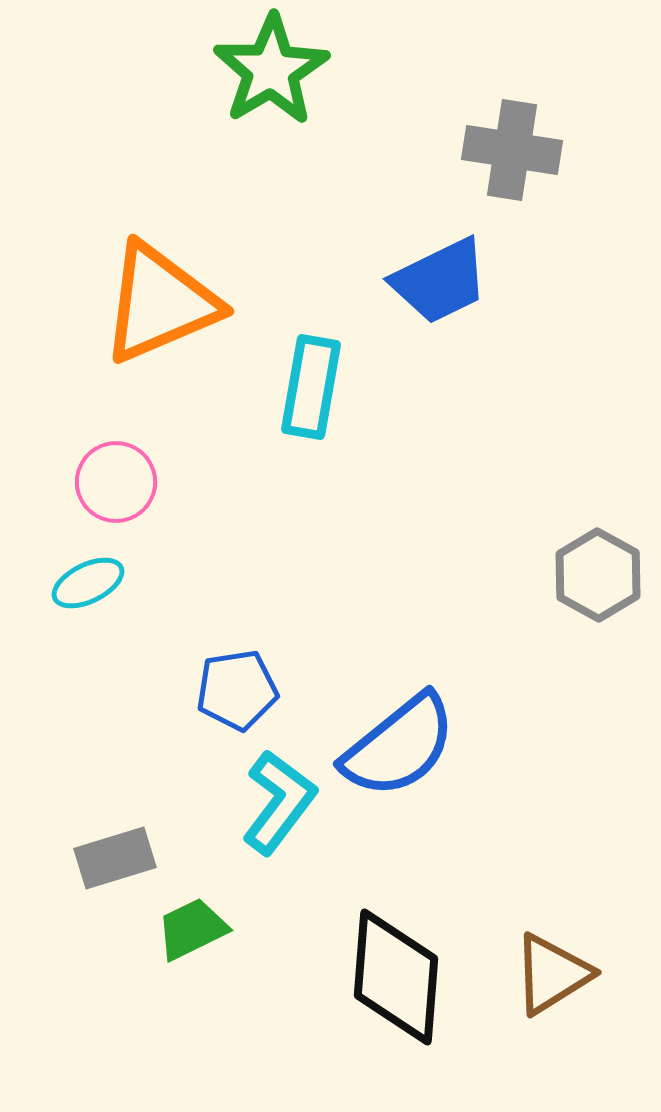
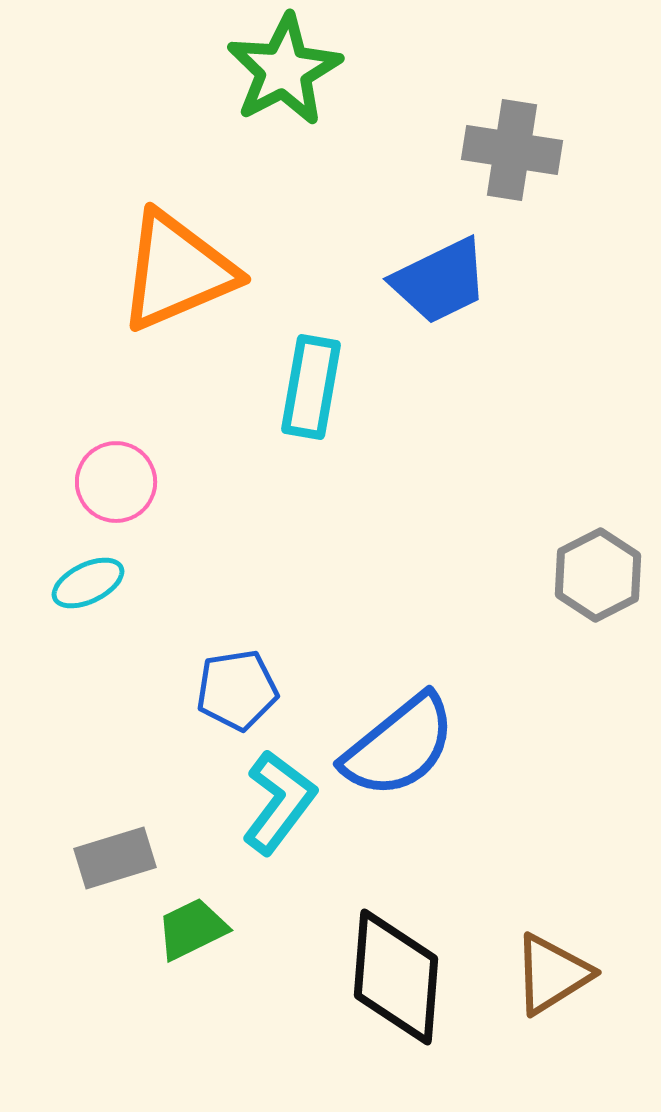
green star: moved 13 px right; rotated 3 degrees clockwise
orange triangle: moved 17 px right, 32 px up
gray hexagon: rotated 4 degrees clockwise
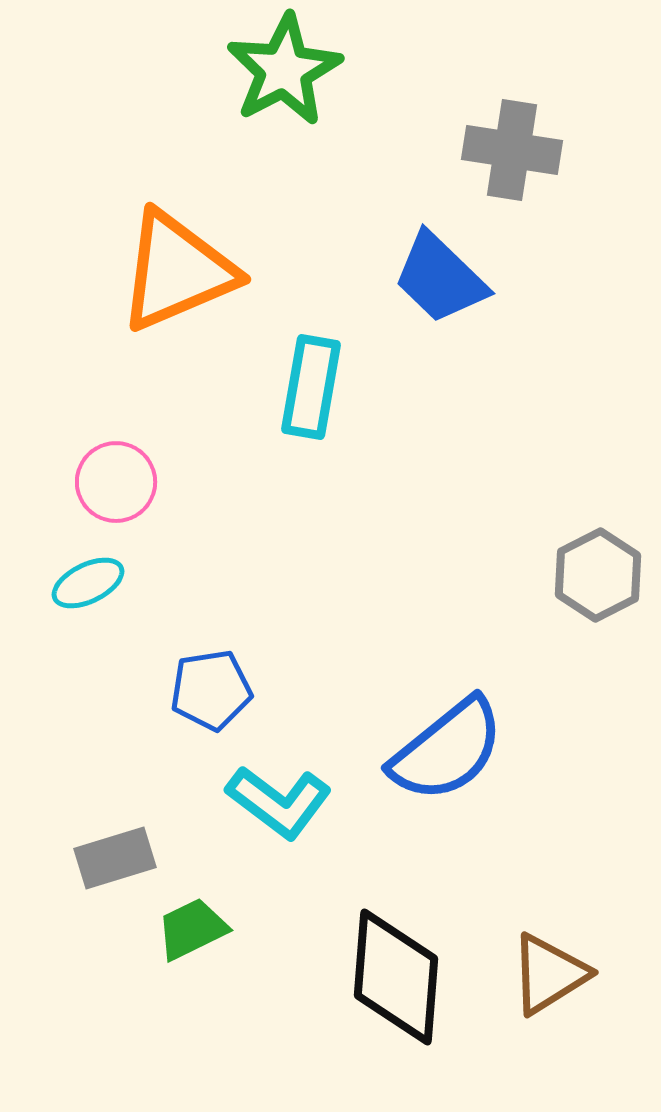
blue trapezoid: moved 3 px up; rotated 70 degrees clockwise
blue pentagon: moved 26 px left
blue semicircle: moved 48 px right, 4 px down
cyan L-shape: rotated 90 degrees clockwise
brown triangle: moved 3 px left
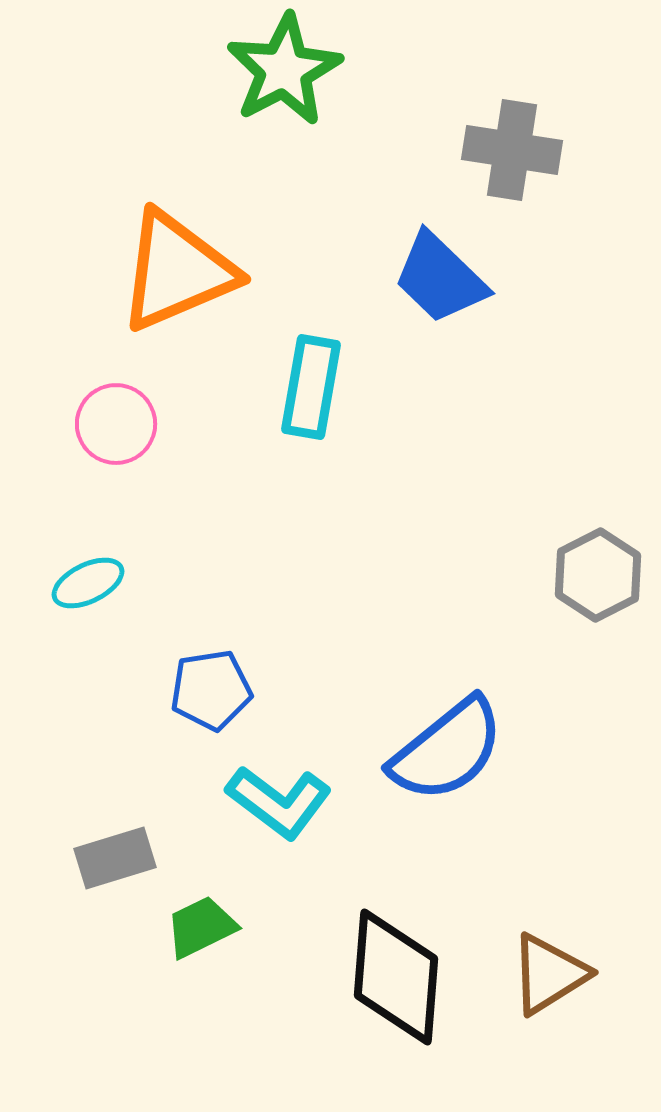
pink circle: moved 58 px up
green trapezoid: moved 9 px right, 2 px up
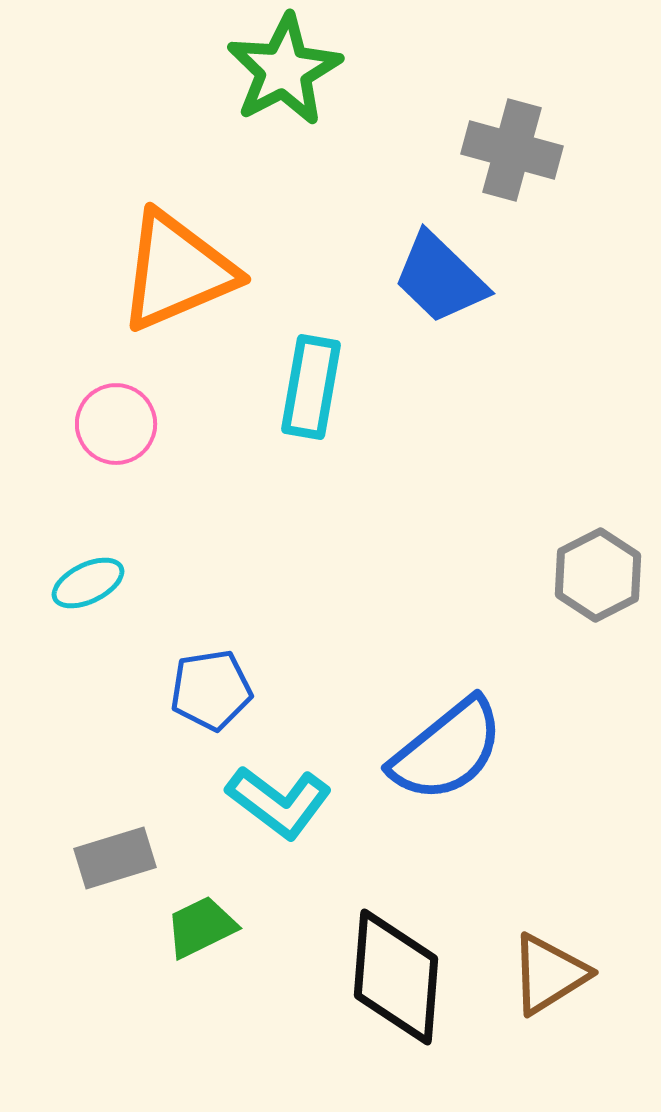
gray cross: rotated 6 degrees clockwise
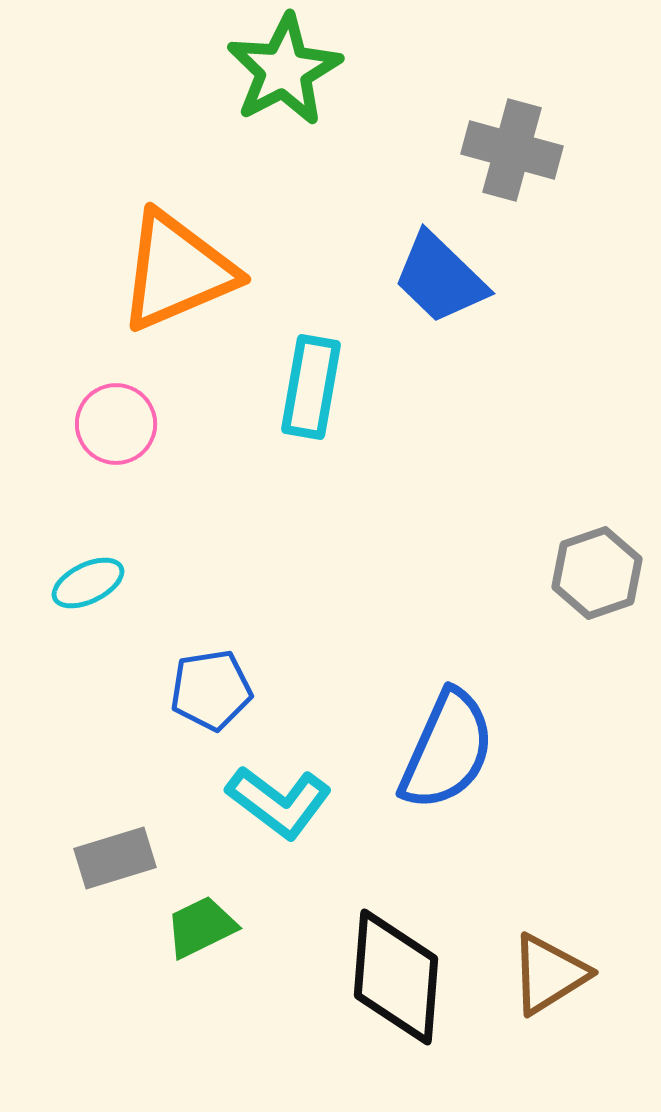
gray hexagon: moved 1 px left, 2 px up; rotated 8 degrees clockwise
blue semicircle: rotated 27 degrees counterclockwise
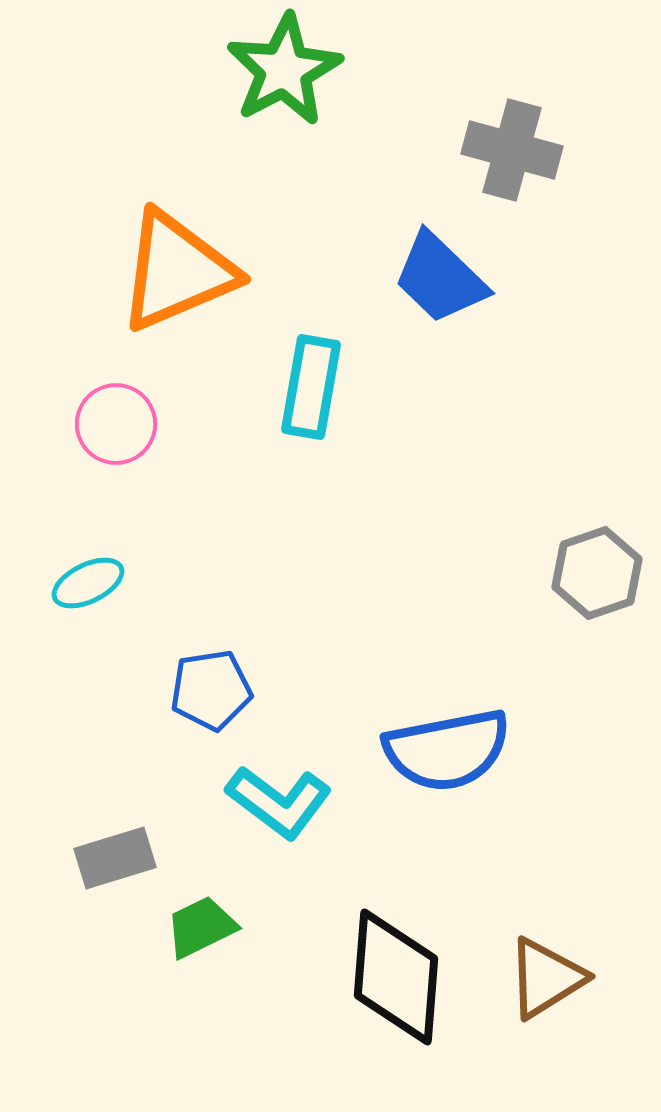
blue semicircle: rotated 55 degrees clockwise
brown triangle: moved 3 px left, 4 px down
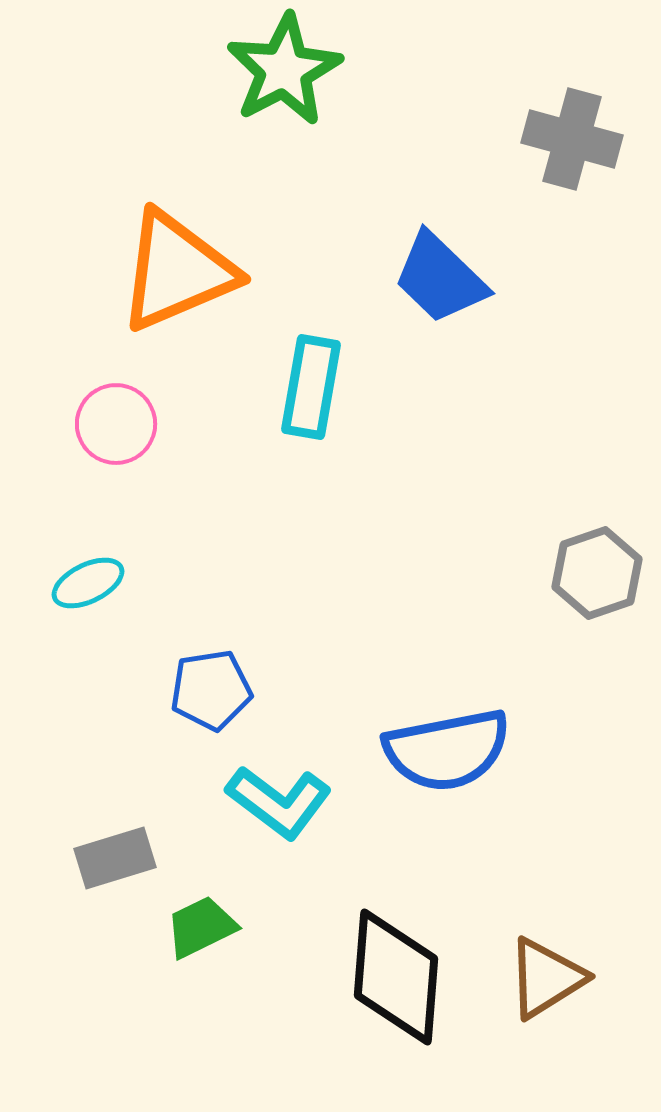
gray cross: moved 60 px right, 11 px up
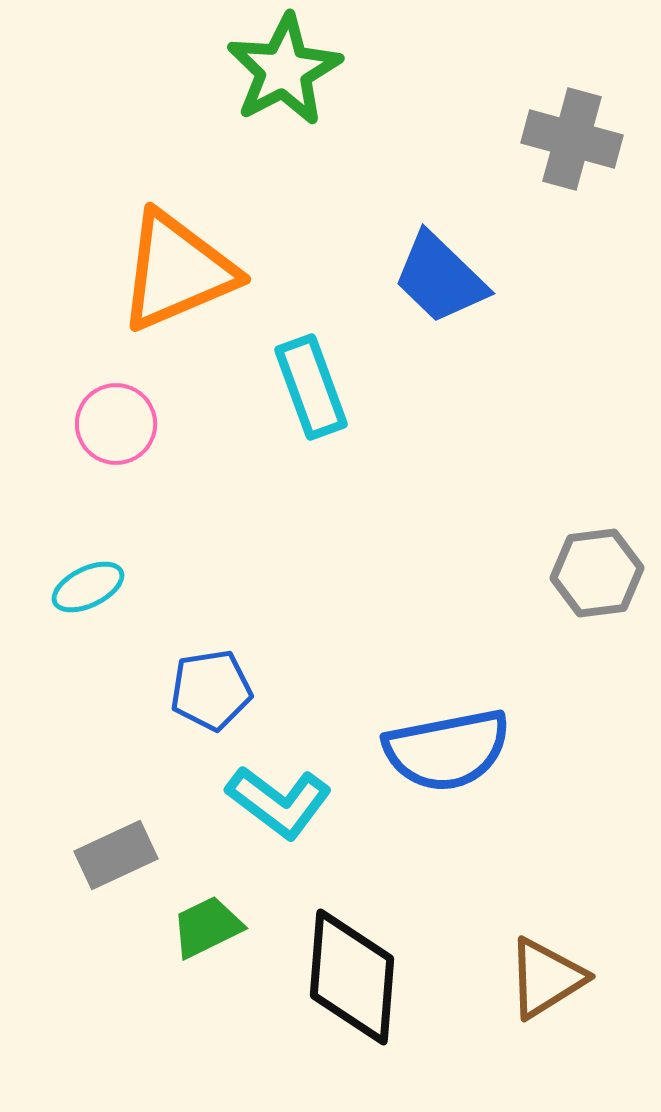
cyan rectangle: rotated 30 degrees counterclockwise
gray hexagon: rotated 12 degrees clockwise
cyan ellipse: moved 4 px down
gray rectangle: moved 1 px right, 3 px up; rotated 8 degrees counterclockwise
green trapezoid: moved 6 px right
black diamond: moved 44 px left
